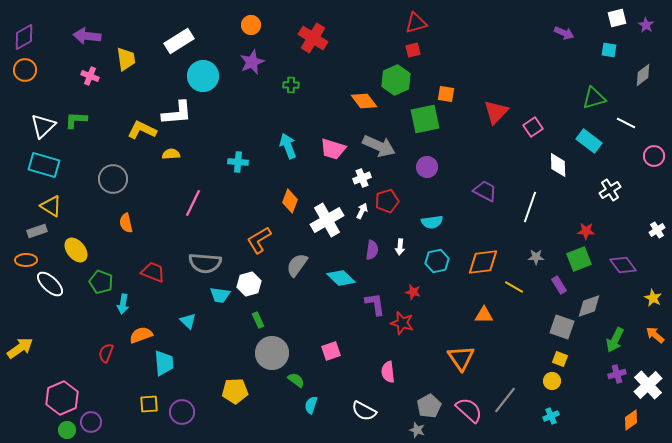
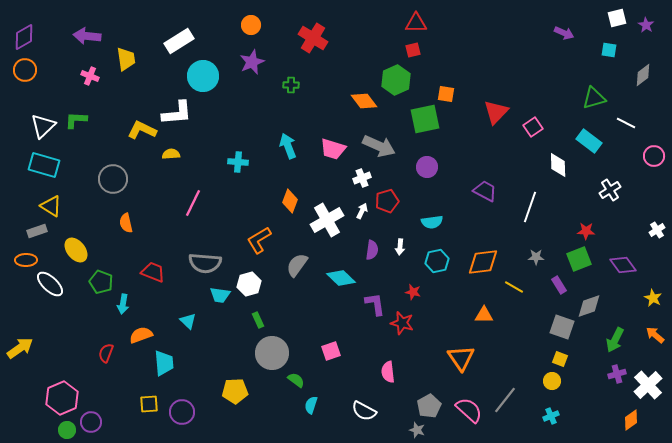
red triangle at (416, 23): rotated 15 degrees clockwise
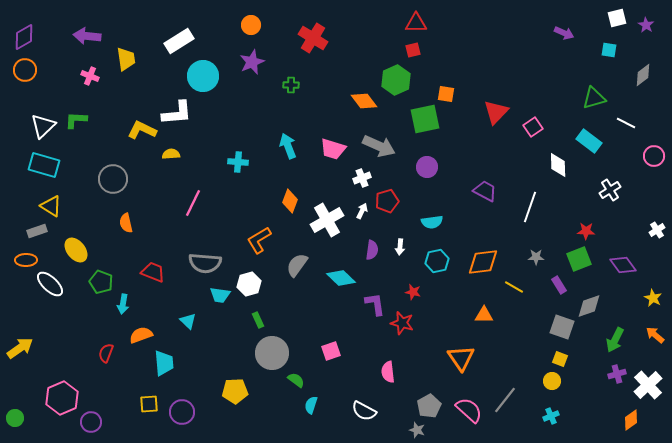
green circle at (67, 430): moved 52 px left, 12 px up
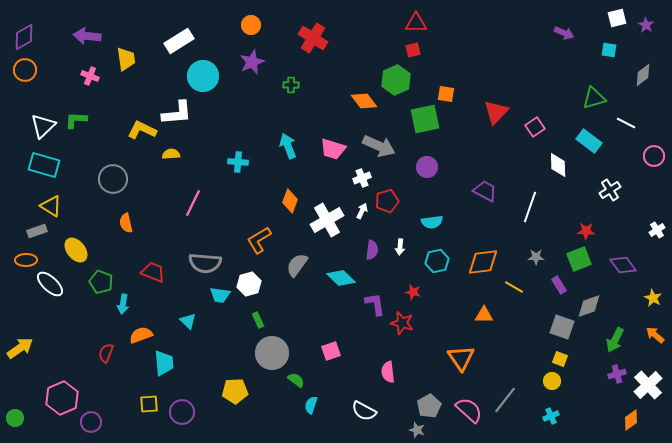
pink square at (533, 127): moved 2 px right
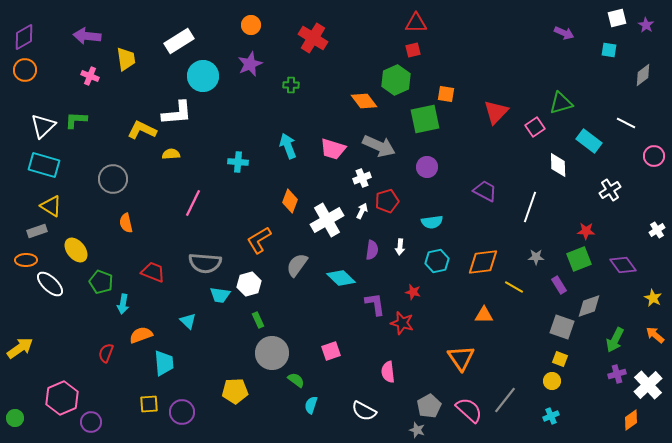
purple star at (252, 62): moved 2 px left, 2 px down
green triangle at (594, 98): moved 33 px left, 5 px down
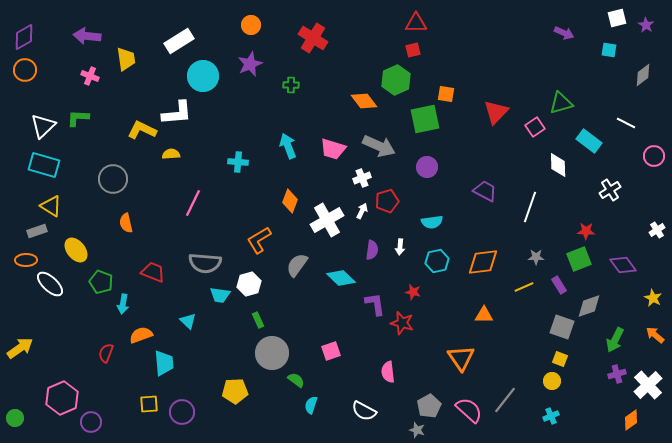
green L-shape at (76, 120): moved 2 px right, 2 px up
yellow line at (514, 287): moved 10 px right; rotated 54 degrees counterclockwise
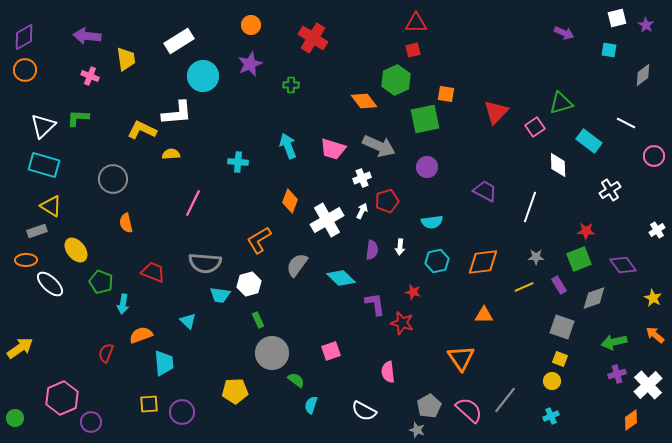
gray diamond at (589, 306): moved 5 px right, 8 px up
green arrow at (615, 340): moved 1 px left, 2 px down; rotated 50 degrees clockwise
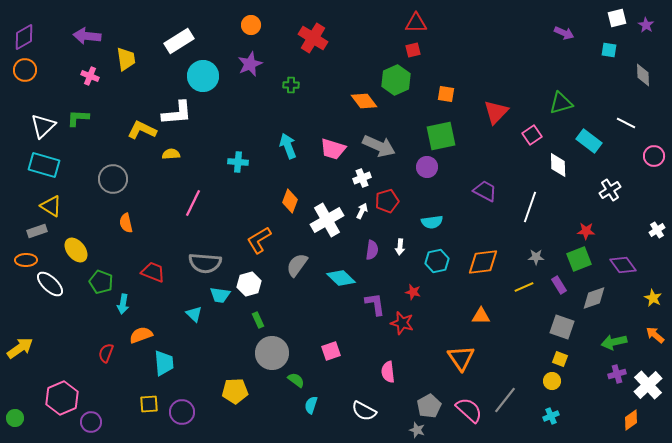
gray diamond at (643, 75): rotated 55 degrees counterclockwise
green square at (425, 119): moved 16 px right, 17 px down
pink square at (535, 127): moved 3 px left, 8 px down
orange triangle at (484, 315): moved 3 px left, 1 px down
cyan triangle at (188, 321): moved 6 px right, 7 px up
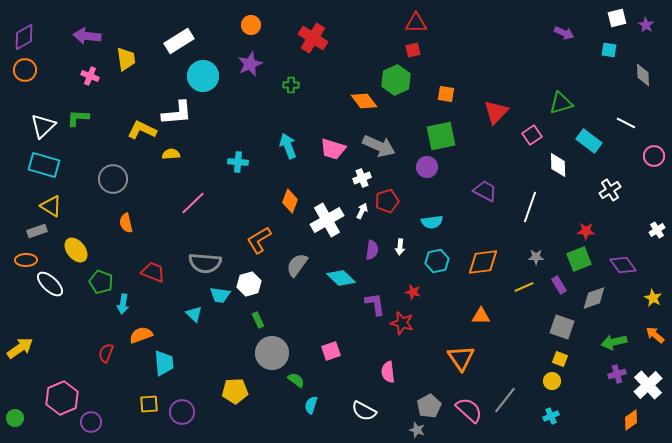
pink line at (193, 203): rotated 20 degrees clockwise
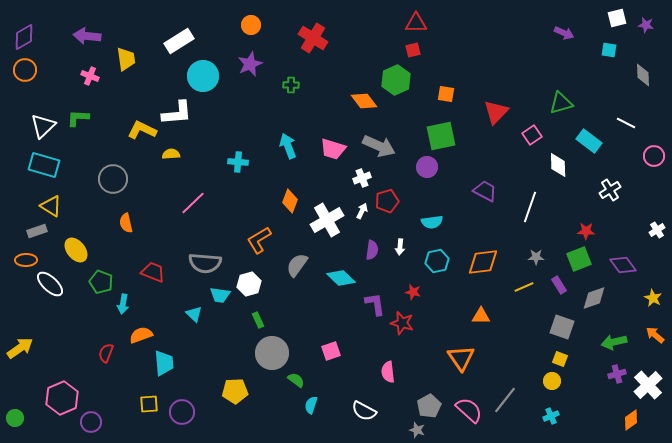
purple star at (646, 25): rotated 21 degrees counterclockwise
